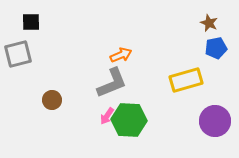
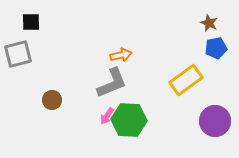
orange arrow: rotated 10 degrees clockwise
yellow rectangle: rotated 20 degrees counterclockwise
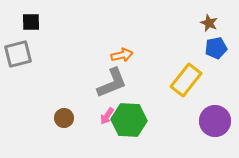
orange arrow: moved 1 px right
yellow rectangle: rotated 16 degrees counterclockwise
brown circle: moved 12 px right, 18 px down
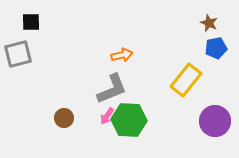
gray L-shape: moved 6 px down
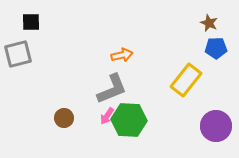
blue pentagon: rotated 10 degrees clockwise
purple circle: moved 1 px right, 5 px down
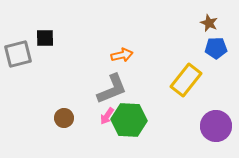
black square: moved 14 px right, 16 px down
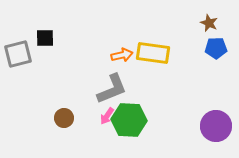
yellow rectangle: moved 33 px left, 27 px up; rotated 60 degrees clockwise
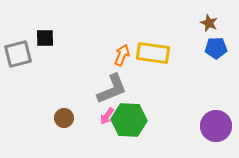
orange arrow: rotated 55 degrees counterclockwise
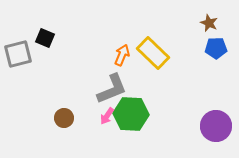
black square: rotated 24 degrees clockwise
yellow rectangle: rotated 36 degrees clockwise
green hexagon: moved 2 px right, 6 px up
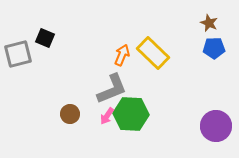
blue pentagon: moved 2 px left
brown circle: moved 6 px right, 4 px up
